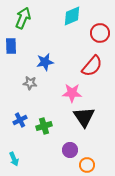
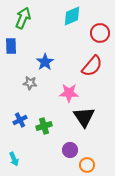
blue star: rotated 24 degrees counterclockwise
pink star: moved 3 px left
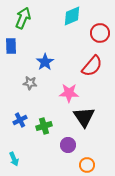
purple circle: moved 2 px left, 5 px up
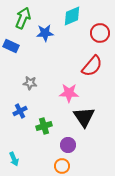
blue rectangle: rotated 63 degrees counterclockwise
blue star: moved 29 px up; rotated 30 degrees clockwise
blue cross: moved 9 px up
orange circle: moved 25 px left, 1 px down
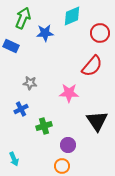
blue cross: moved 1 px right, 2 px up
black triangle: moved 13 px right, 4 px down
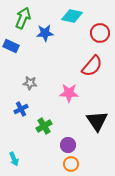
cyan diamond: rotated 35 degrees clockwise
green cross: rotated 14 degrees counterclockwise
orange circle: moved 9 px right, 2 px up
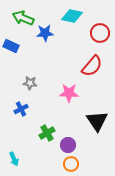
green arrow: rotated 90 degrees counterclockwise
green cross: moved 3 px right, 7 px down
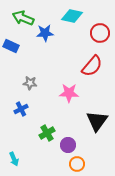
black triangle: rotated 10 degrees clockwise
orange circle: moved 6 px right
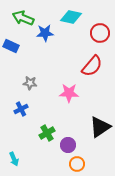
cyan diamond: moved 1 px left, 1 px down
black triangle: moved 3 px right, 6 px down; rotated 20 degrees clockwise
